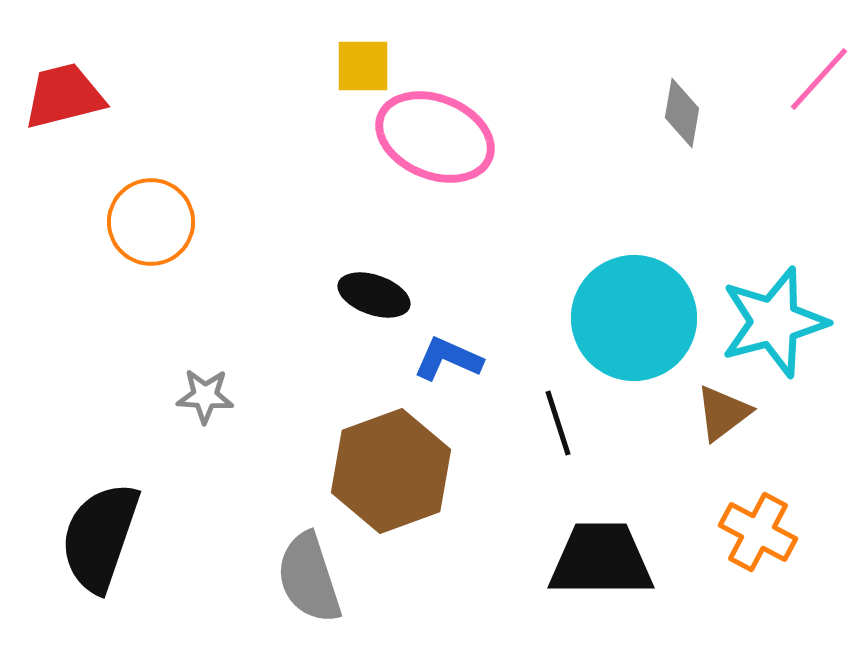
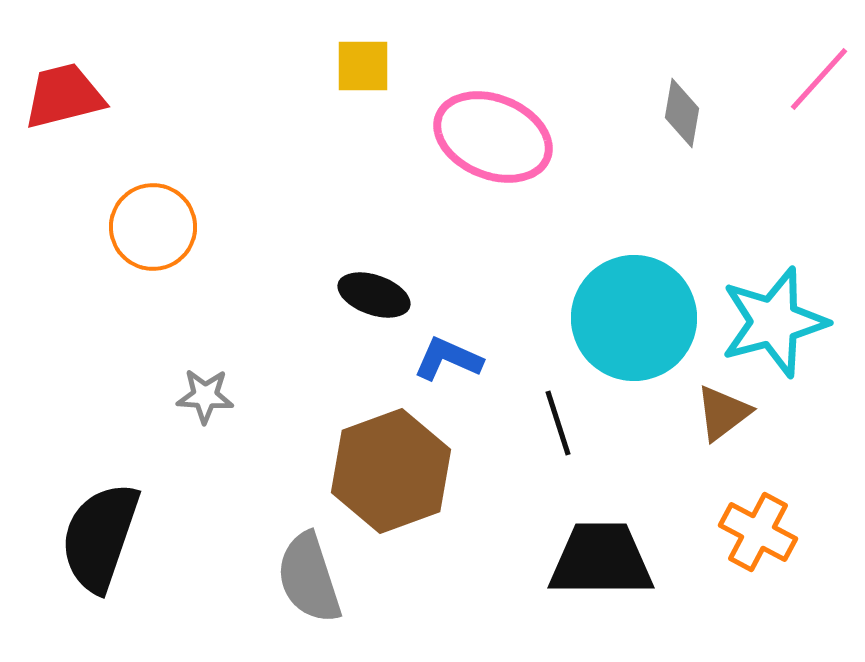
pink ellipse: moved 58 px right
orange circle: moved 2 px right, 5 px down
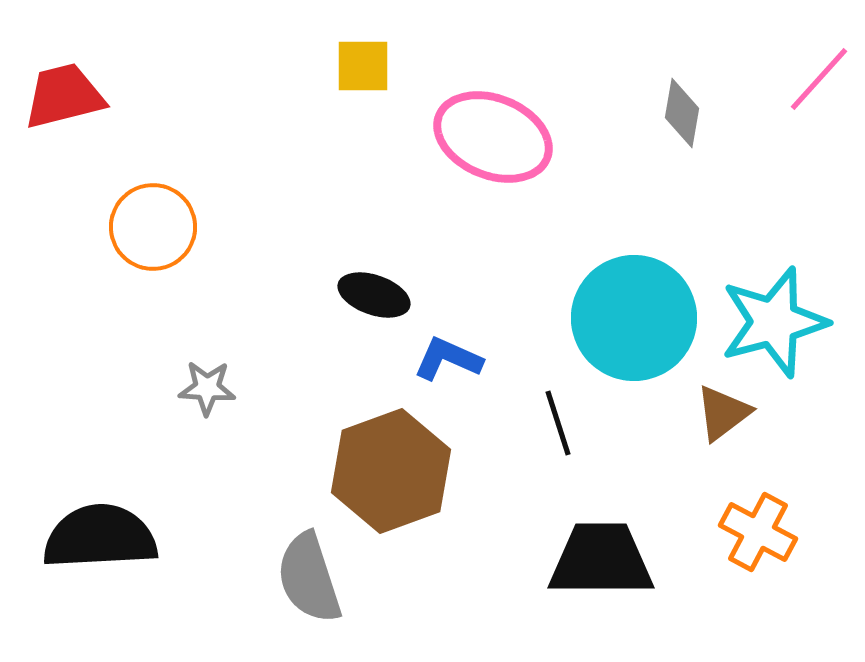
gray star: moved 2 px right, 8 px up
black semicircle: rotated 68 degrees clockwise
